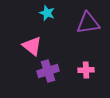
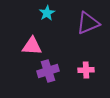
cyan star: rotated 21 degrees clockwise
purple triangle: rotated 15 degrees counterclockwise
pink triangle: rotated 35 degrees counterclockwise
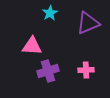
cyan star: moved 3 px right
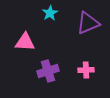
pink triangle: moved 7 px left, 4 px up
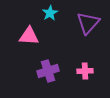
purple triangle: rotated 25 degrees counterclockwise
pink triangle: moved 4 px right, 6 px up
pink cross: moved 1 px left, 1 px down
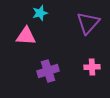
cyan star: moved 10 px left; rotated 14 degrees clockwise
pink triangle: moved 3 px left
pink cross: moved 7 px right, 4 px up
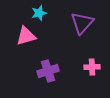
cyan star: moved 1 px left
purple triangle: moved 6 px left
pink triangle: rotated 20 degrees counterclockwise
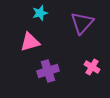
cyan star: moved 1 px right
pink triangle: moved 4 px right, 6 px down
pink cross: rotated 35 degrees clockwise
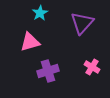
cyan star: rotated 14 degrees counterclockwise
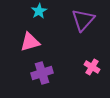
cyan star: moved 1 px left, 2 px up
purple triangle: moved 1 px right, 3 px up
purple cross: moved 6 px left, 2 px down
